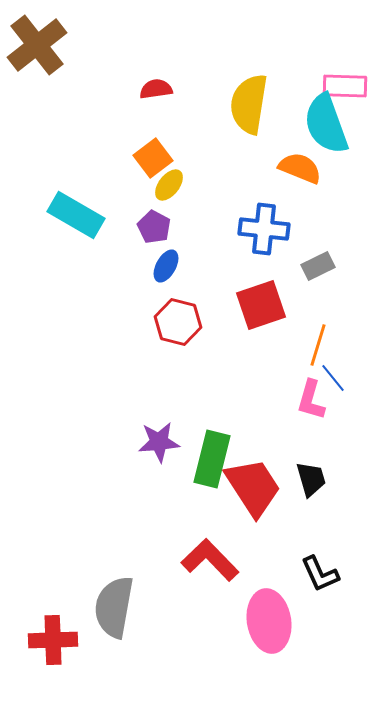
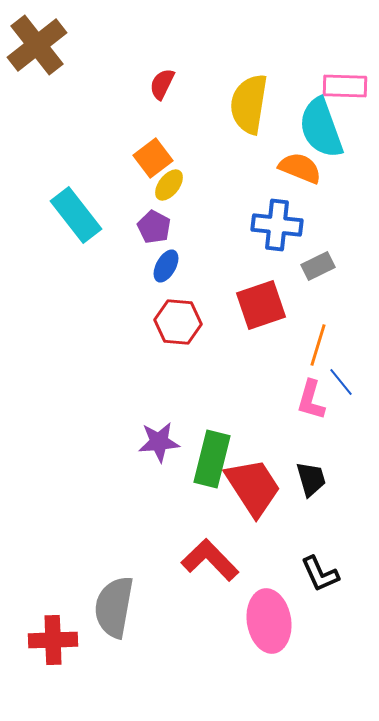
red semicircle: moved 6 px right, 5 px up; rotated 56 degrees counterclockwise
cyan semicircle: moved 5 px left, 4 px down
cyan rectangle: rotated 22 degrees clockwise
blue cross: moved 13 px right, 4 px up
red hexagon: rotated 9 degrees counterclockwise
blue line: moved 8 px right, 4 px down
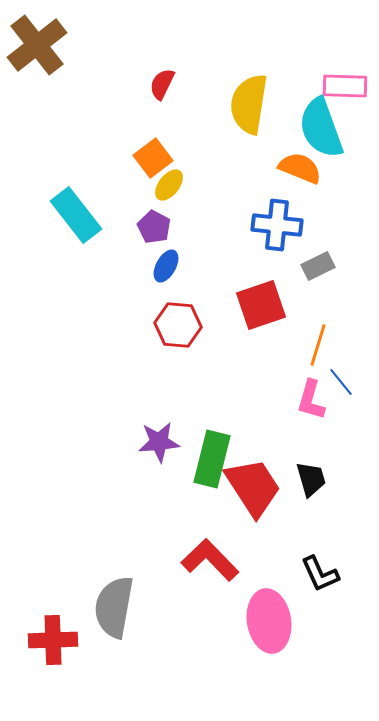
red hexagon: moved 3 px down
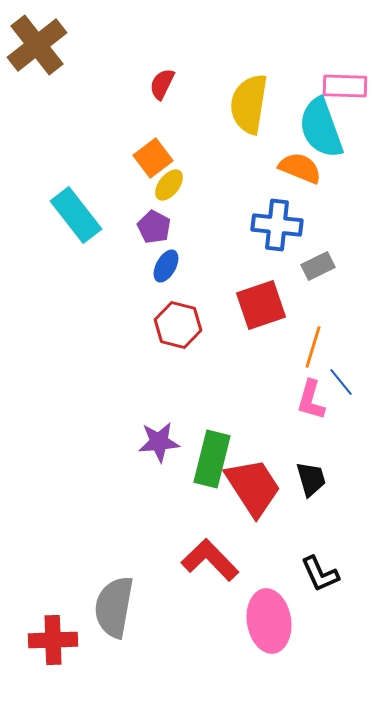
red hexagon: rotated 9 degrees clockwise
orange line: moved 5 px left, 2 px down
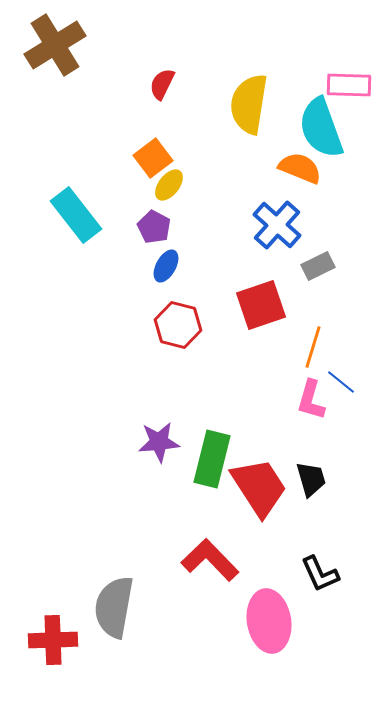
brown cross: moved 18 px right; rotated 6 degrees clockwise
pink rectangle: moved 4 px right, 1 px up
blue cross: rotated 36 degrees clockwise
blue line: rotated 12 degrees counterclockwise
red trapezoid: moved 6 px right
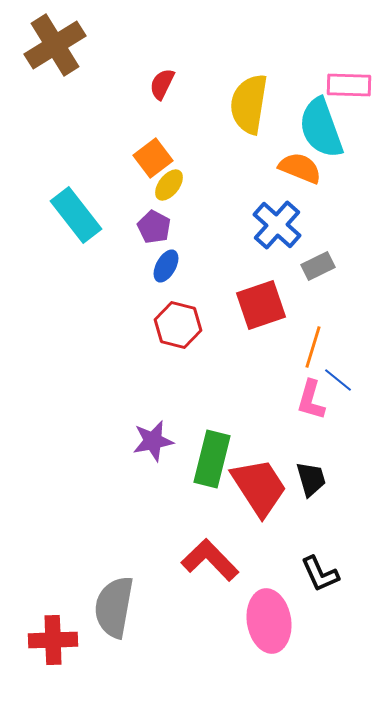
blue line: moved 3 px left, 2 px up
purple star: moved 6 px left, 1 px up; rotated 6 degrees counterclockwise
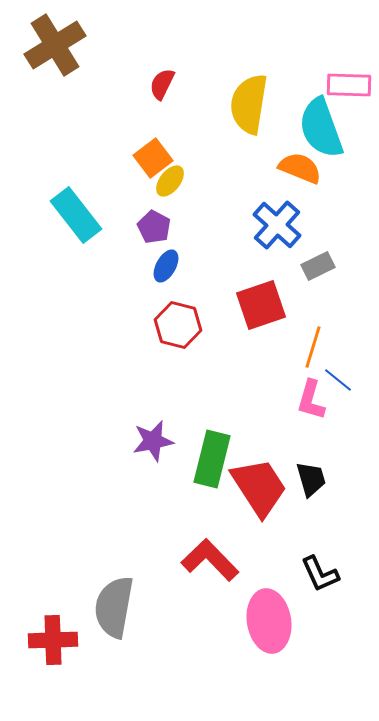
yellow ellipse: moved 1 px right, 4 px up
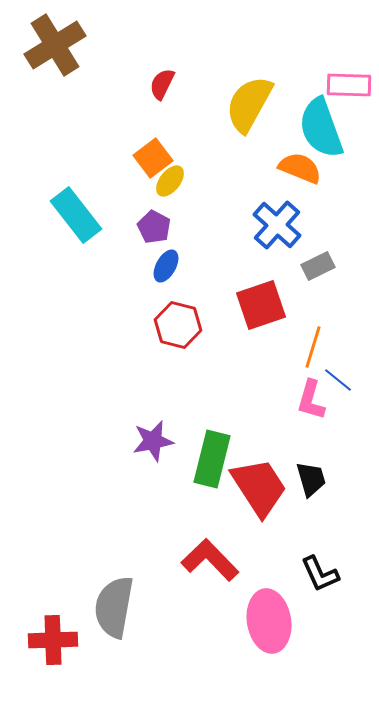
yellow semicircle: rotated 20 degrees clockwise
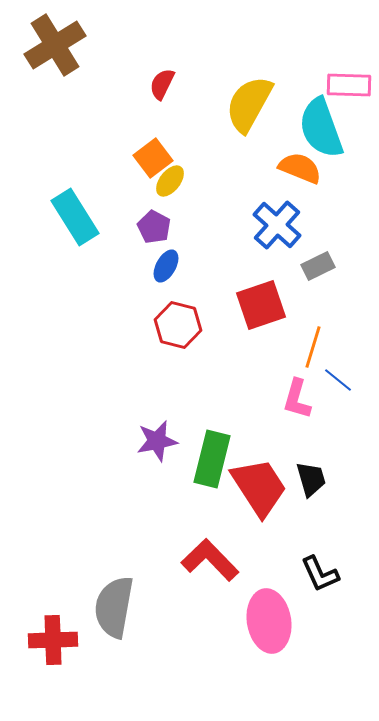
cyan rectangle: moved 1 px left, 2 px down; rotated 6 degrees clockwise
pink L-shape: moved 14 px left, 1 px up
purple star: moved 4 px right
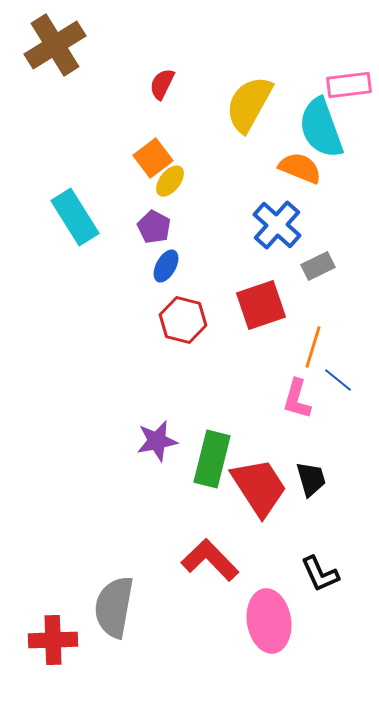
pink rectangle: rotated 9 degrees counterclockwise
red hexagon: moved 5 px right, 5 px up
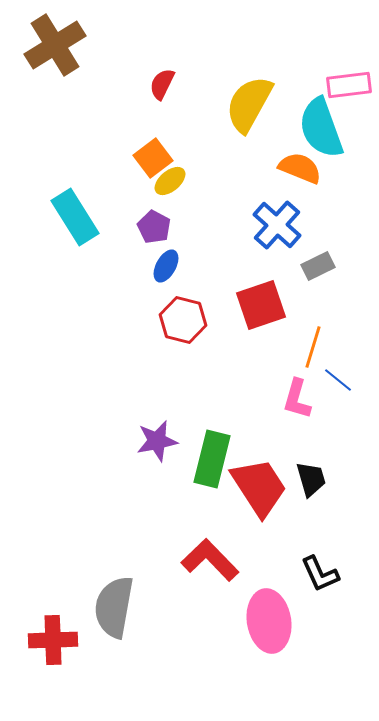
yellow ellipse: rotated 12 degrees clockwise
